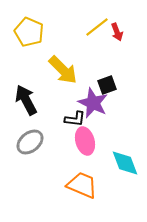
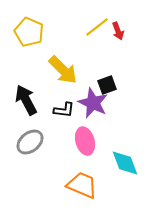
red arrow: moved 1 px right, 1 px up
black L-shape: moved 11 px left, 9 px up
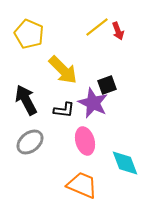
yellow pentagon: moved 2 px down
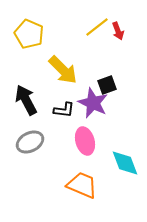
gray ellipse: rotated 12 degrees clockwise
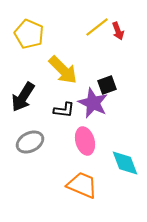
black arrow: moved 3 px left, 3 px up; rotated 120 degrees counterclockwise
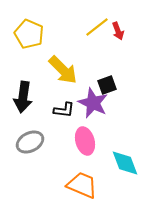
black arrow: rotated 24 degrees counterclockwise
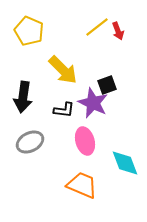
yellow pentagon: moved 3 px up
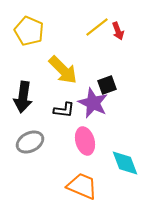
orange trapezoid: moved 1 px down
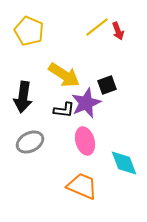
yellow arrow: moved 1 px right, 5 px down; rotated 12 degrees counterclockwise
purple star: moved 7 px left; rotated 24 degrees clockwise
cyan diamond: moved 1 px left
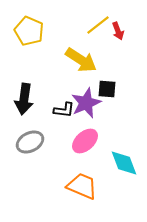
yellow line: moved 1 px right, 2 px up
yellow arrow: moved 17 px right, 15 px up
black square: moved 4 px down; rotated 24 degrees clockwise
black arrow: moved 1 px right, 2 px down
pink ellipse: rotated 64 degrees clockwise
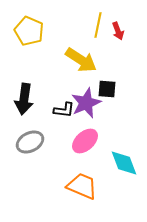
yellow line: rotated 40 degrees counterclockwise
